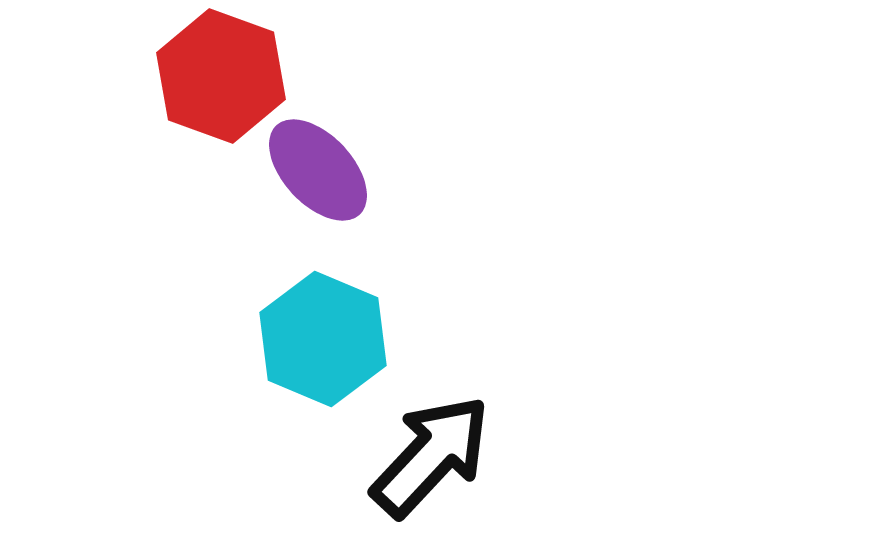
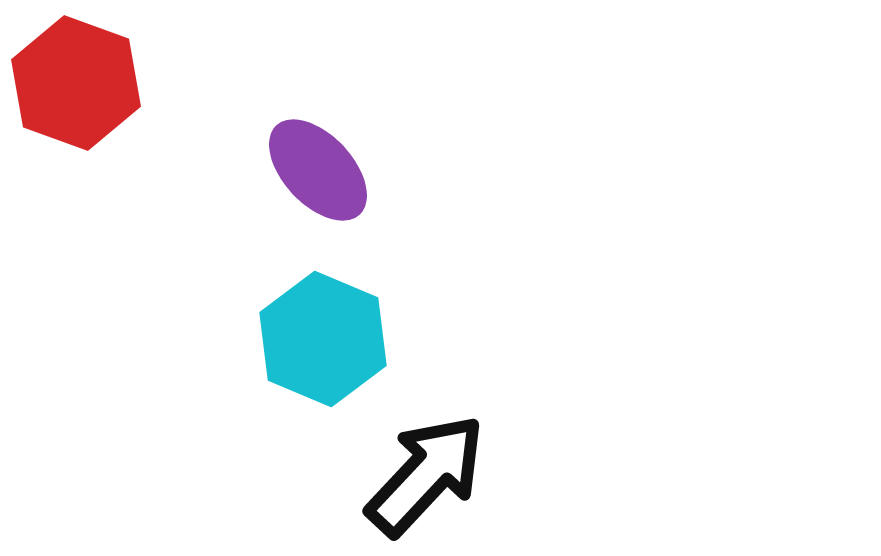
red hexagon: moved 145 px left, 7 px down
black arrow: moved 5 px left, 19 px down
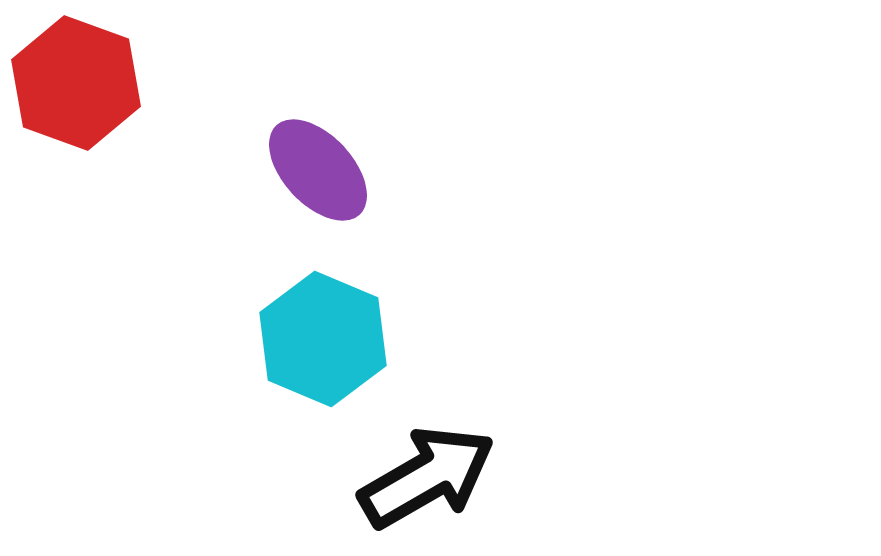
black arrow: moved 1 px right, 2 px down; rotated 17 degrees clockwise
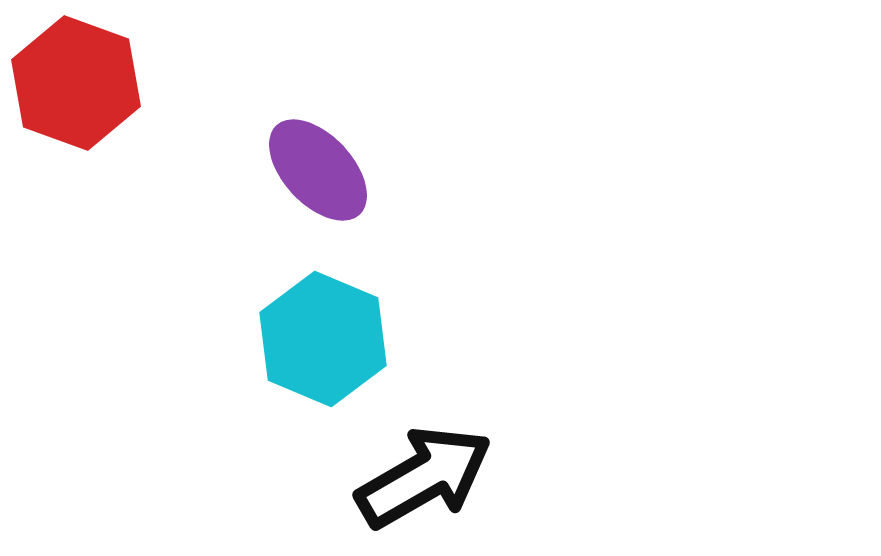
black arrow: moved 3 px left
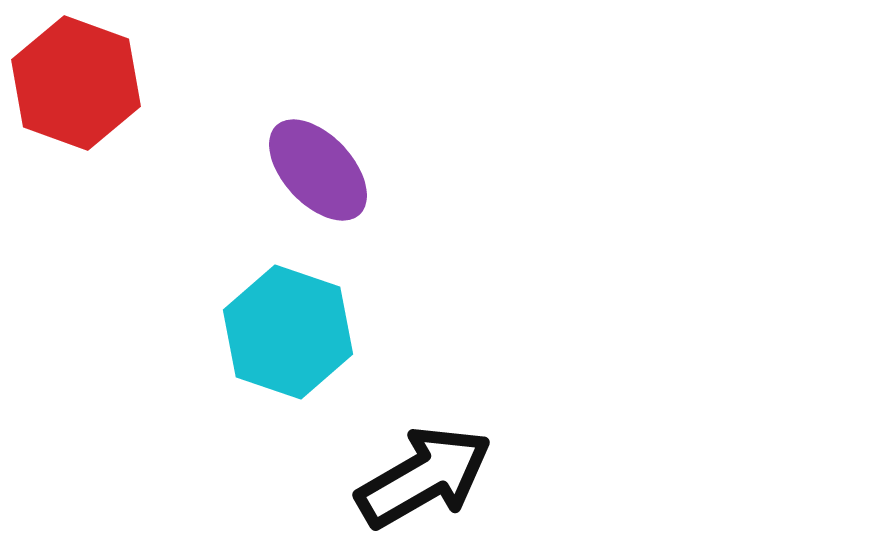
cyan hexagon: moved 35 px left, 7 px up; rotated 4 degrees counterclockwise
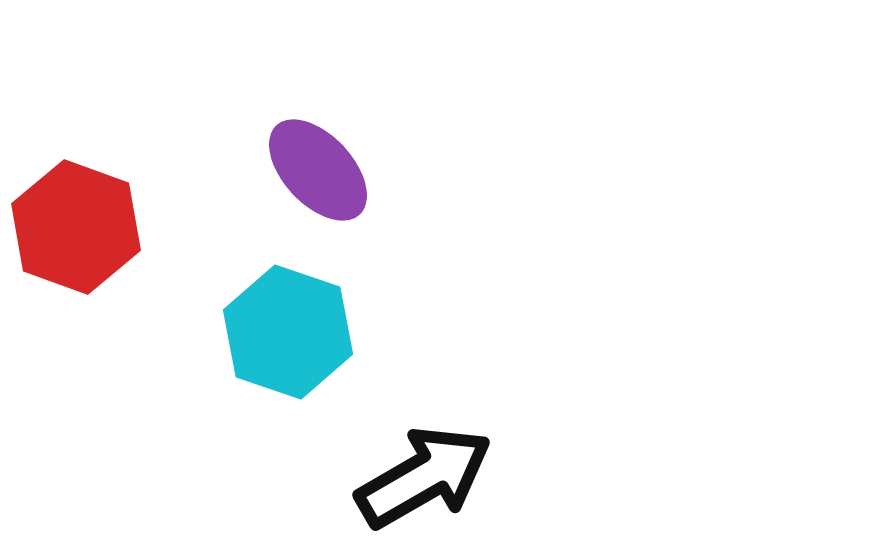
red hexagon: moved 144 px down
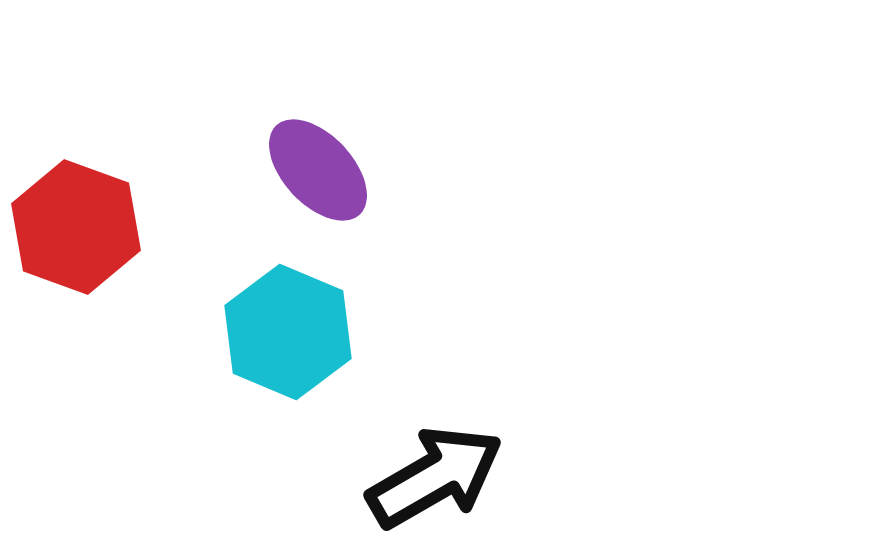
cyan hexagon: rotated 4 degrees clockwise
black arrow: moved 11 px right
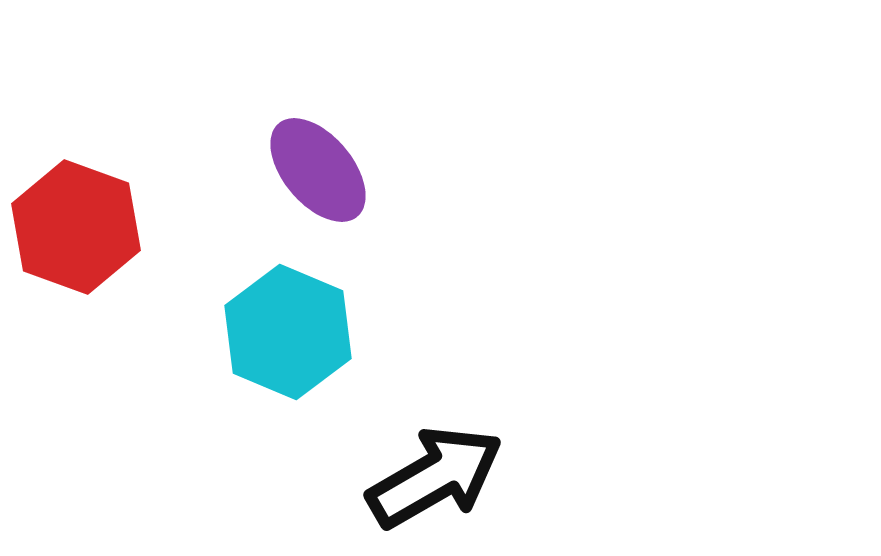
purple ellipse: rotated 3 degrees clockwise
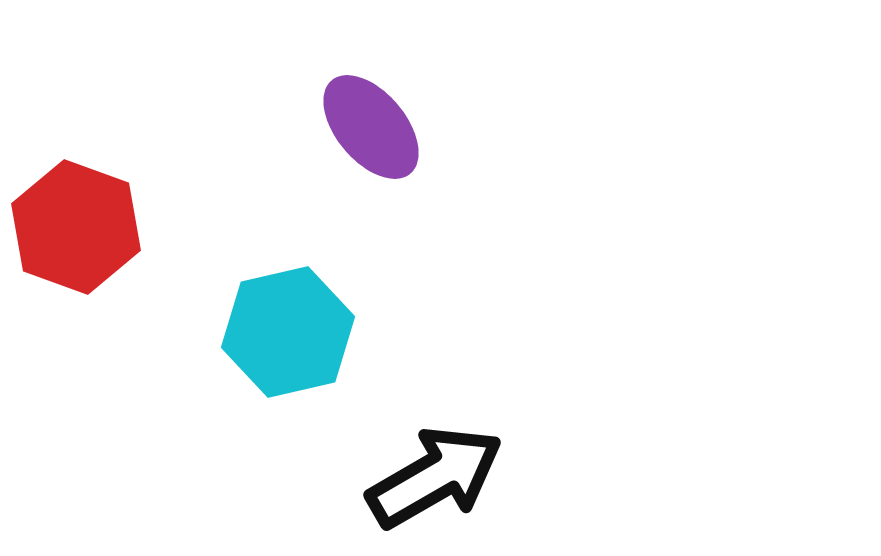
purple ellipse: moved 53 px right, 43 px up
cyan hexagon: rotated 24 degrees clockwise
